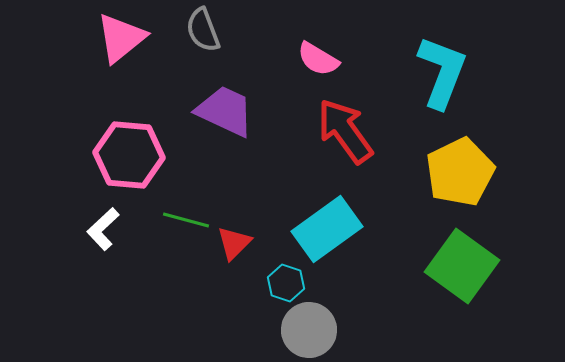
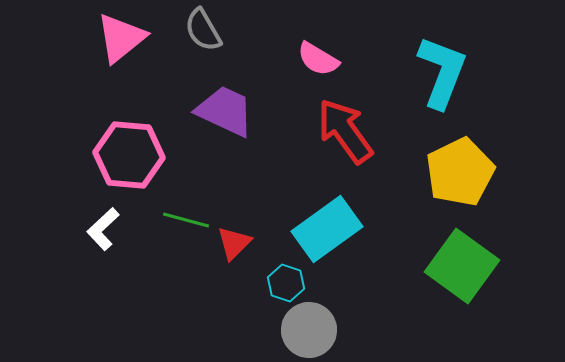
gray semicircle: rotated 9 degrees counterclockwise
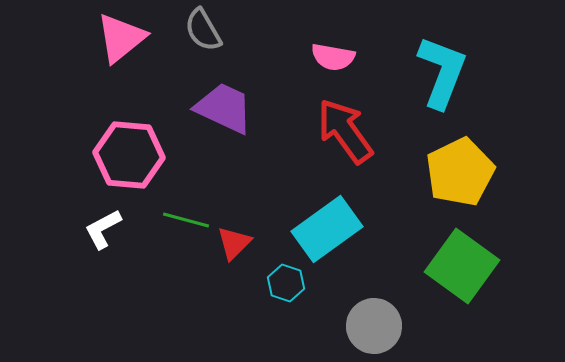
pink semicircle: moved 15 px right, 2 px up; rotated 21 degrees counterclockwise
purple trapezoid: moved 1 px left, 3 px up
white L-shape: rotated 15 degrees clockwise
gray circle: moved 65 px right, 4 px up
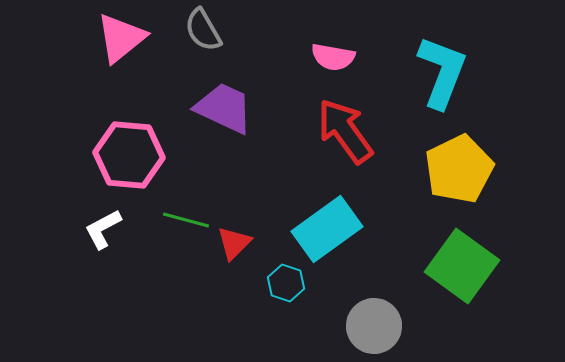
yellow pentagon: moved 1 px left, 3 px up
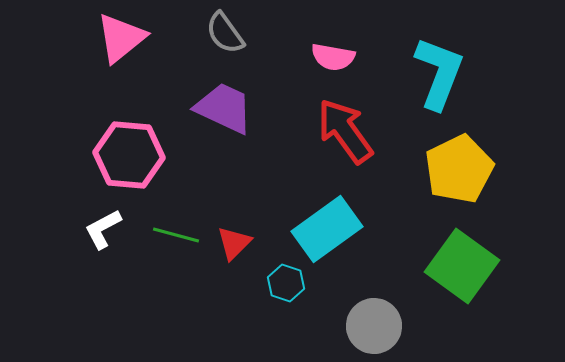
gray semicircle: moved 22 px right, 3 px down; rotated 6 degrees counterclockwise
cyan L-shape: moved 3 px left, 1 px down
green line: moved 10 px left, 15 px down
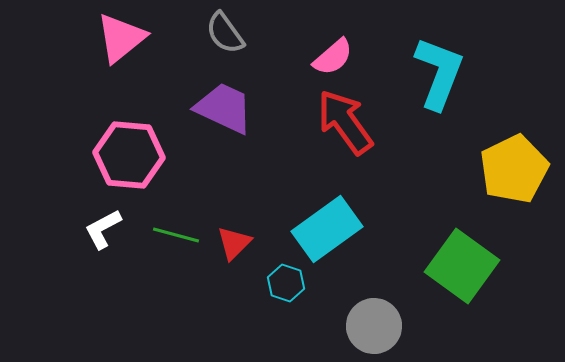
pink semicircle: rotated 51 degrees counterclockwise
red arrow: moved 9 px up
yellow pentagon: moved 55 px right
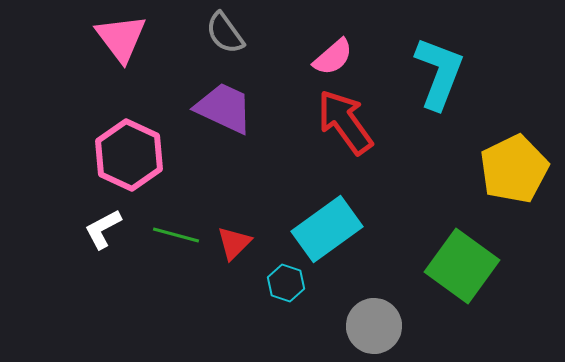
pink triangle: rotated 28 degrees counterclockwise
pink hexagon: rotated 20 degrees clockwise
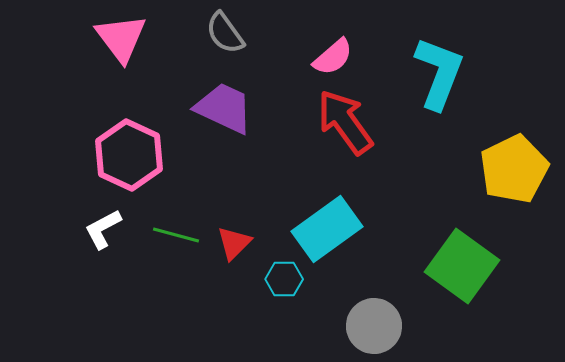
cyan hexagon: moved 2 px left, 4 px up; rotated 18 degrees counterclockwise
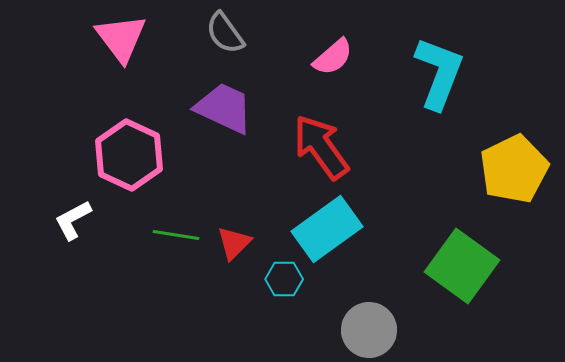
red arrow: moved 24 px left, 25 px down
white L-shape: moved 30 px left, 9 px up
green line: rotated 6 degrees counterclockwise
gray circle: moved 5 px left, 4 px down
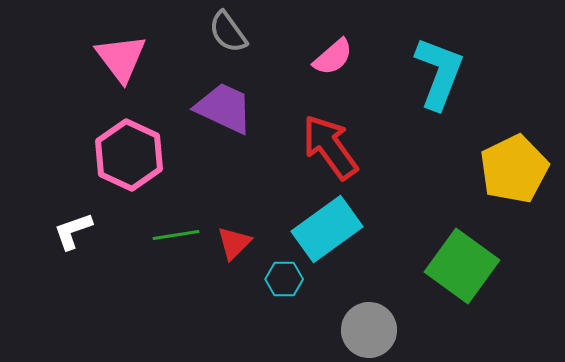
gray semicircle: moved 3 px right, 1 px up
pink triangle: moved 20 px down
red arrow: moved 9 px right
white L-shape: moved 11 px down; rotated 9 degrees clockwise
green line: rotated 18 degrees counterclockwise
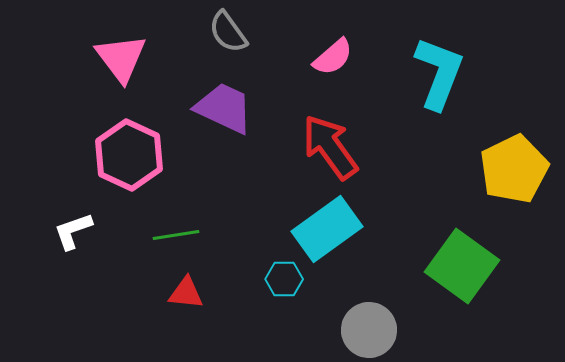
red triangle: moved 48 px left, 50 px down; rotated 51 degrees clockwise
